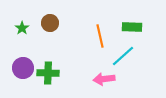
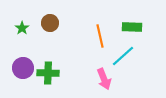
pink arrow: rotated 105 degrees counterclockwise
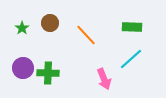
orange line: moved 14 px left, 1 px up; rotated 30 degrees counterclockwise
cyan line: moved 8 px right, 3 px down
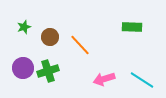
brown circle: moved 14 px down
green star: moved 2 px right, 1 px up; rotated 16 degrees clockwise
orange line: moved 6 px left, 10 px down
cyan line: moved 11 px right, 21 px down; rotated 75 degrees clockwise
green cross: moved 2 px up; rotated 20 degrees counterclockwise
pink arrow: rotated 95 degrees clockwise
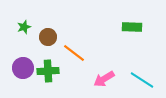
brown circle: moved 2 px left
orange line: moved 6 px left, 8 px down; rotated 10 degrees counterclockwise
green cross: rotated 15 degrees clockwise
pink arrow: rotated 15 degrees counterclockwise
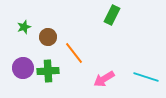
green rectangle: moved 20 px left, 12 px up; rotated 66 degrees counterclockwise
orange line: rotated 15 degrees clockwise
cyan line: moved 4 px right, 3 px up; rotated 15 degrees counterclockwise
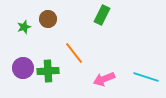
green rectangle: moved 10 px left
brown circle: moved 18 px up
pink arrow: rotated 10 degrees clockwise
